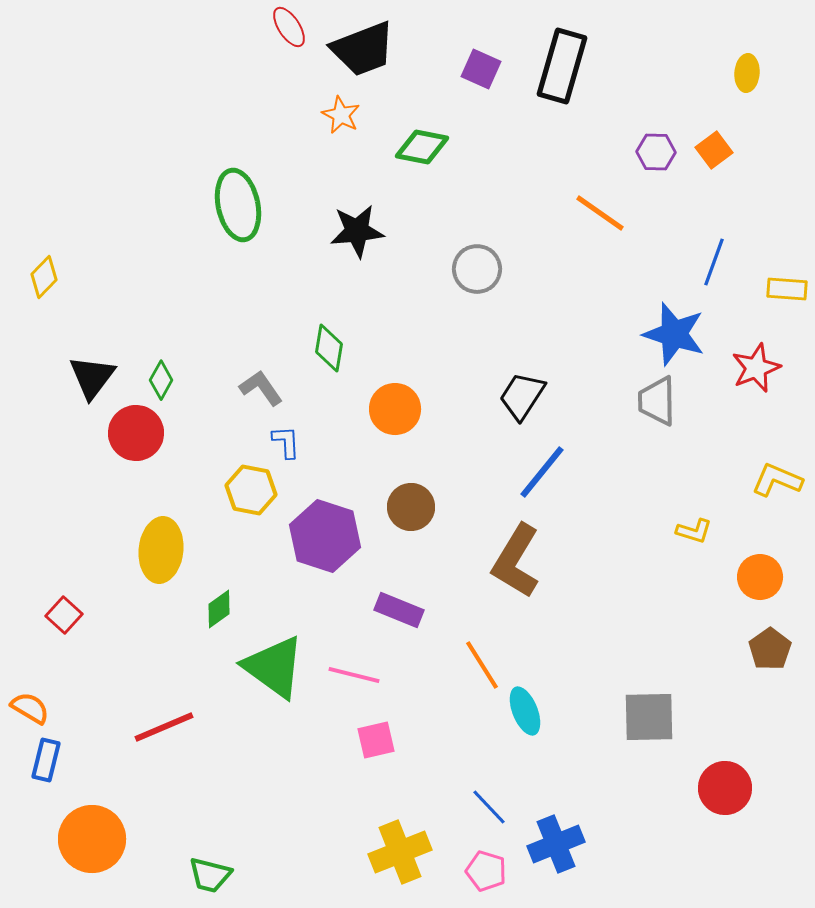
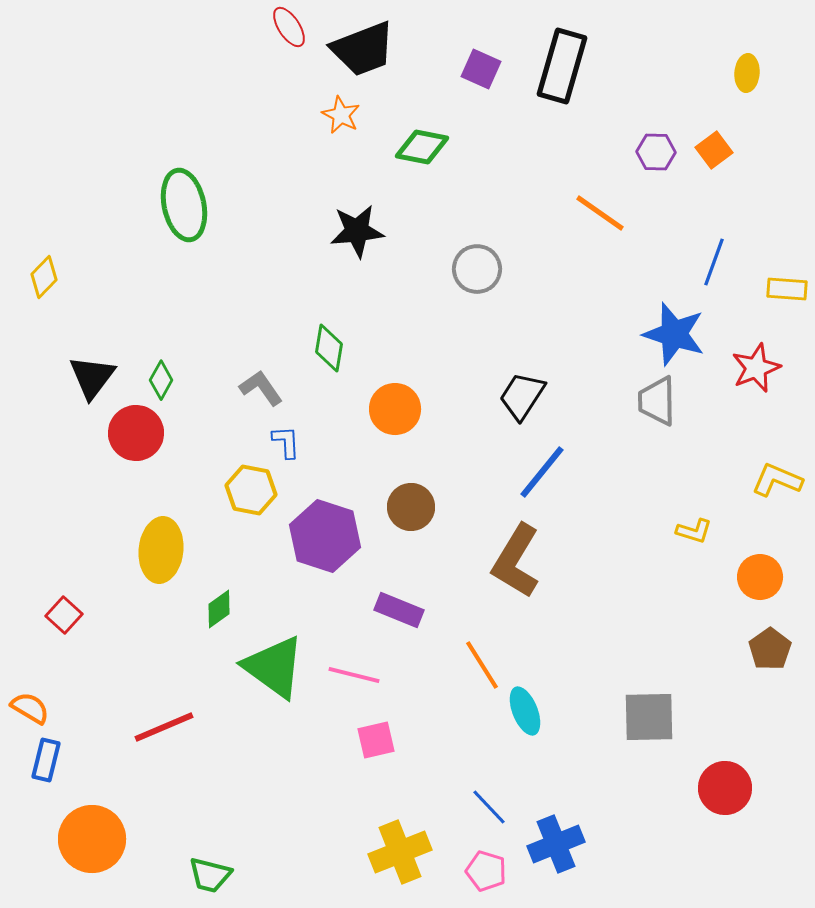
green ellipse at (238, 205): moved 54 px left
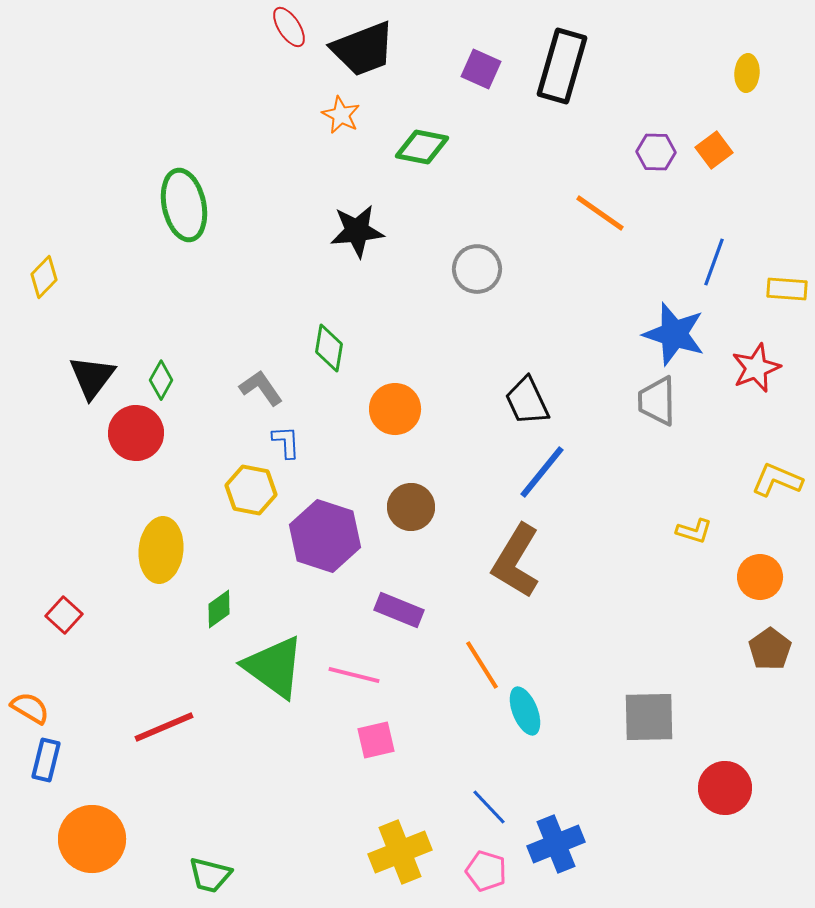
black trapezoid at (522, 396): moved 5 px right, 5 px down; rotated 58 degrees counterclockwise
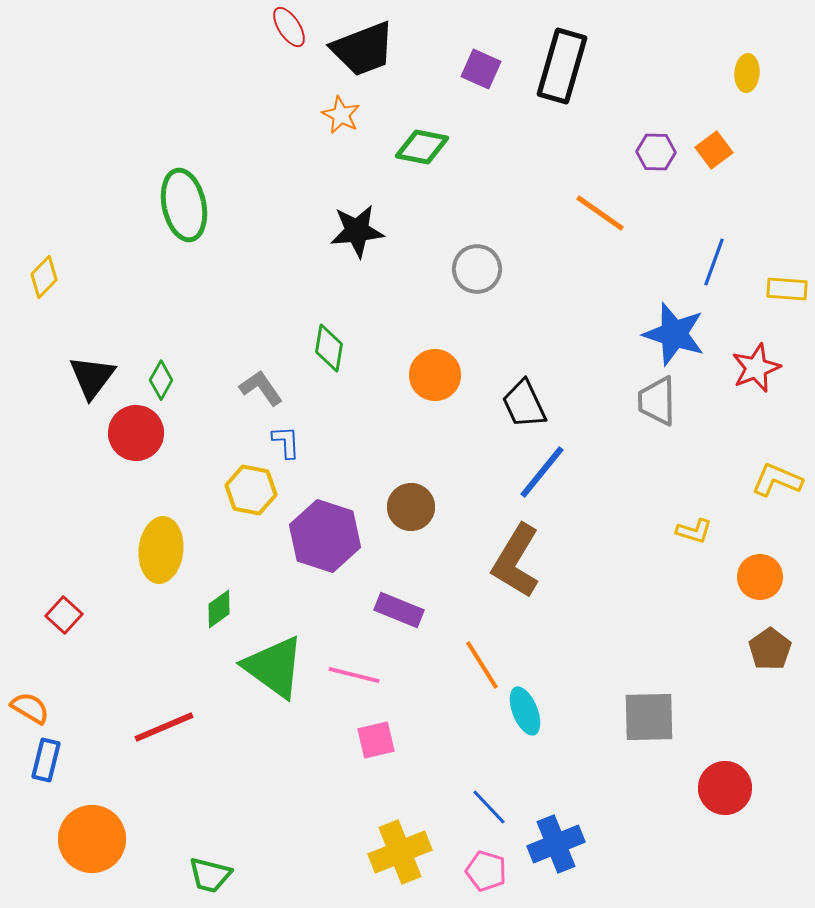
black trapezoid at (527, 401): moved 3 px left, 3 px down
orange circle at (395, 409): moved 40 px right, 34 px up
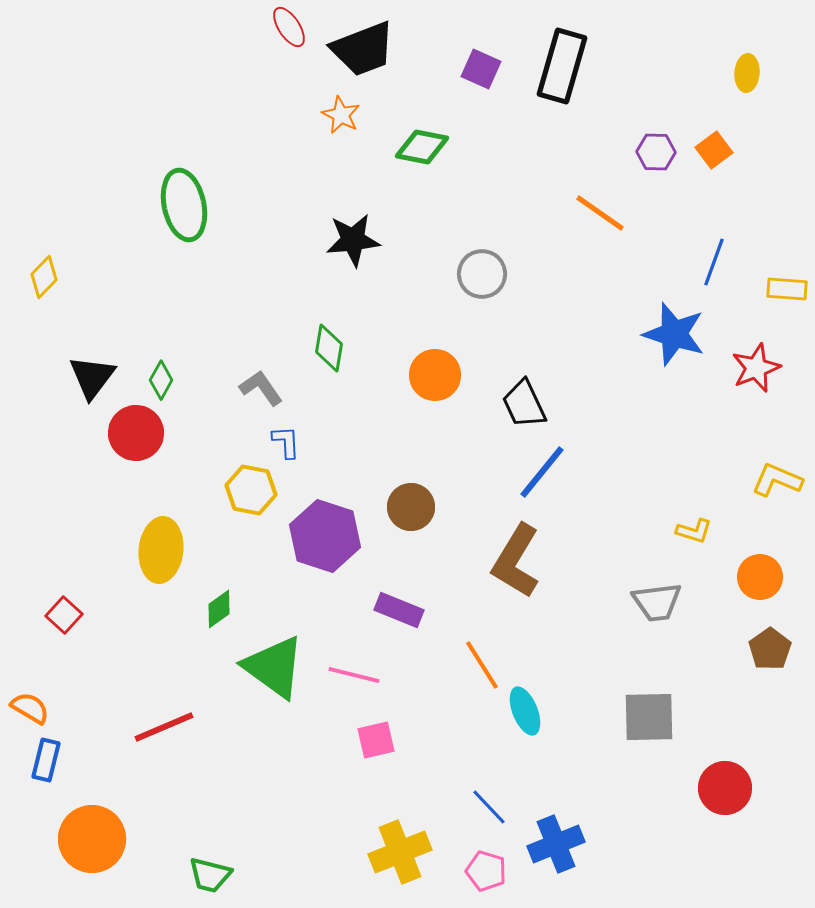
black star at (357, 231): moved 4 px left, 9 px down
gray circle at (477, 269): moved 5 px right, 5 px down
gray trapezoid at (657, 401): moved 201 px down; rotated 96 degrees counterclockwise
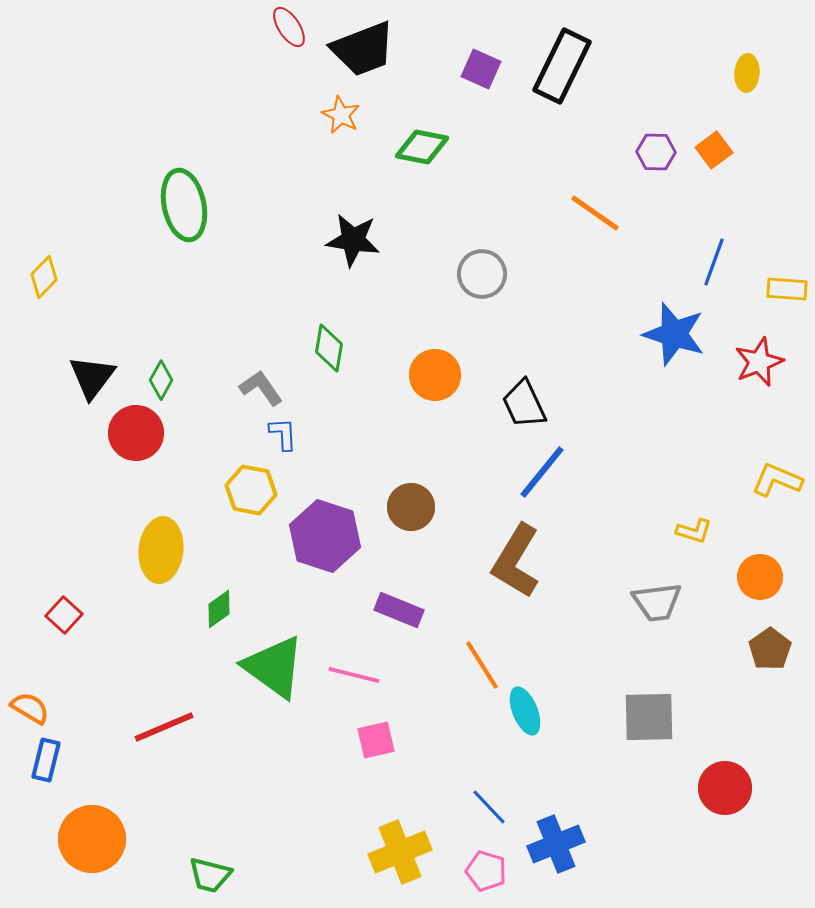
black rectangle at (562, 66): rotated 10 degrees clockwise
orange line at (600, 213): moved 5 px left
black star at (353, 240): rotated 14 degrees clockwise
red star at (756, 368): moved 3 px right, 6 px up
blue L-shape at (286, 442): moved 3 px left, 8 px up
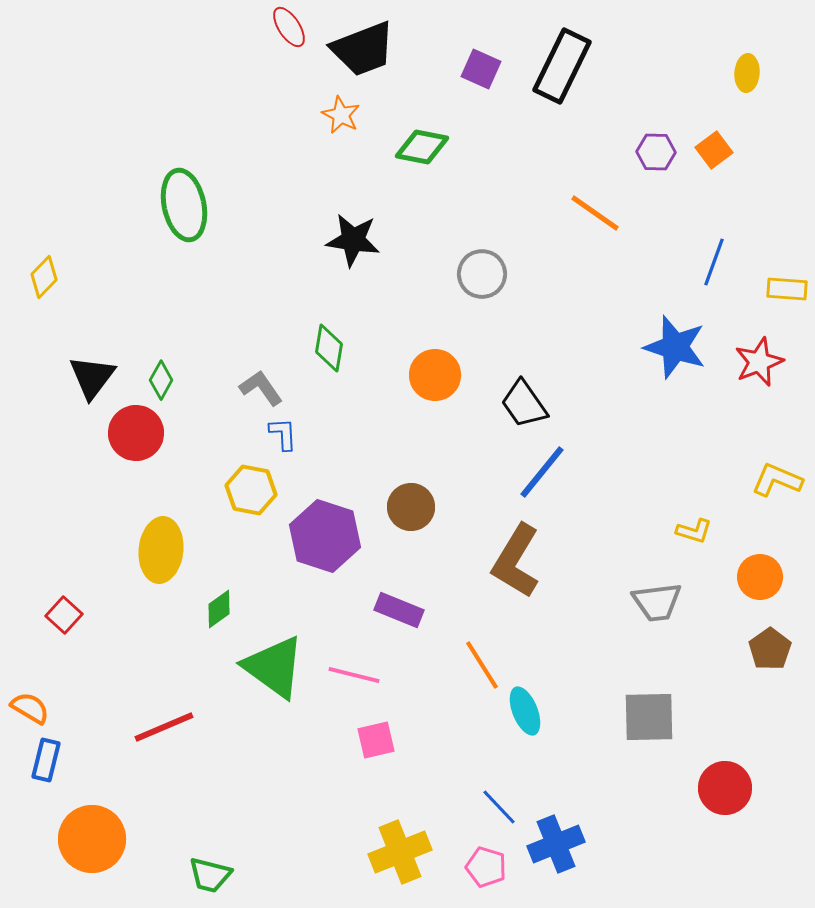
blue star at (674, 334): moved 1 px right, 13 px down
black trapezoid at (524, 404): rotated 10 degrees counterclockwise
blue line at (489, 807): moved 10 px right
pink pentagon at (486, 871): moved 4 px up
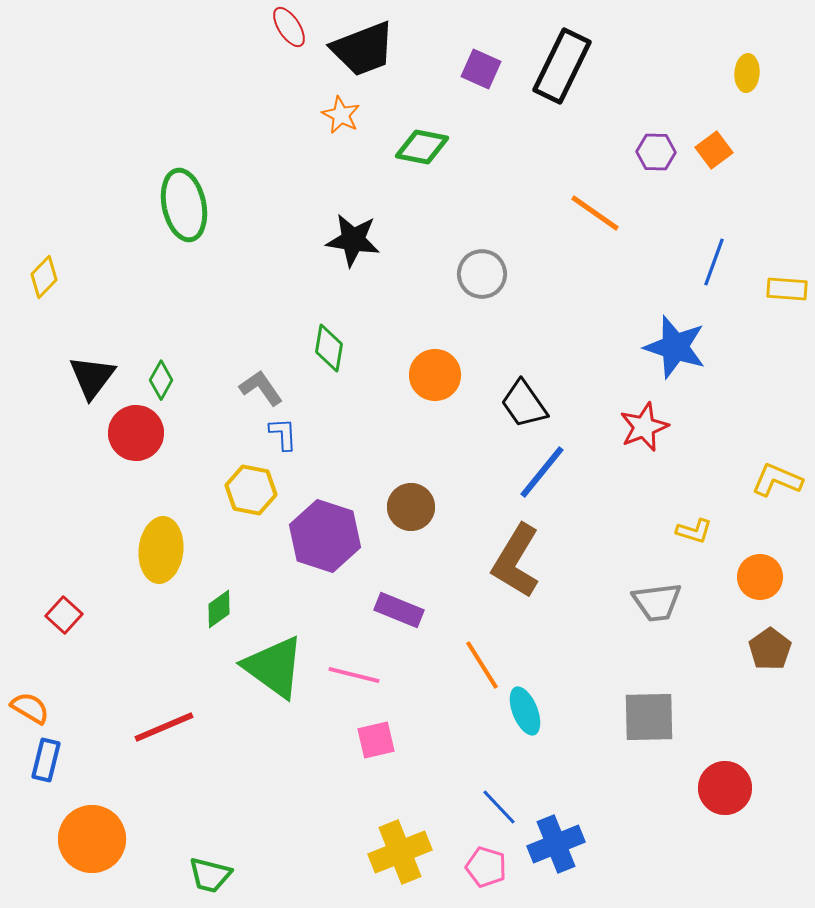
red star at (759, 362): moved 115 px left, 65 px down
